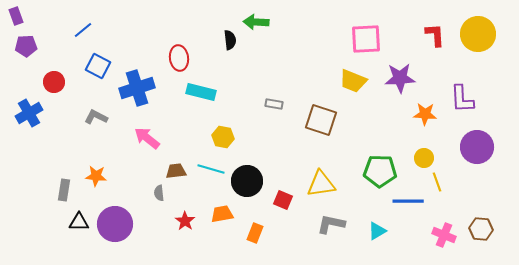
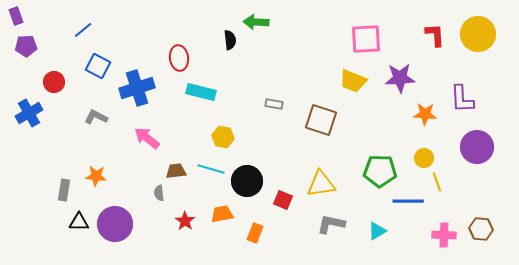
pink cross at (444, 235): rotated 20 degrees counterclockwise
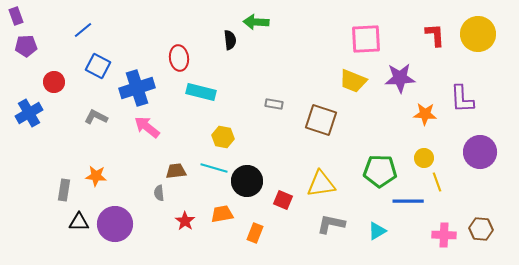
pink arrow at (147, 138): moved 11 px up
purple circle at (477, 147): moved 3 px right, 5 px down
cyan line at (211, 169): moved 3 px right, 1 px up
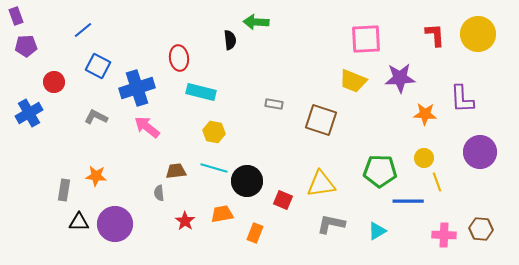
yellow hexagon at (223, 137): moved 9 px left, 5 px up
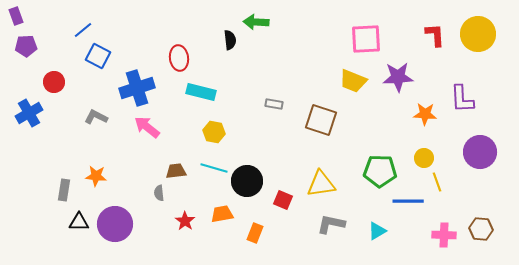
blue square at (98, 66): moved 10 px up
purple star at (400, 78): moved 2 px left, 1 px up
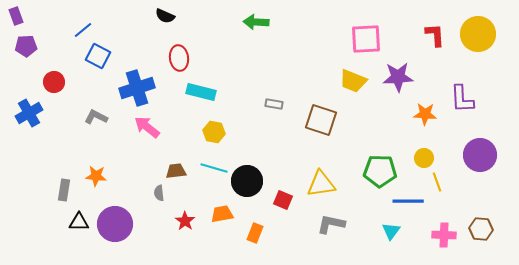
black semicircle at (230, 40): moved 65 px left, 24 px up; rotated 120 degrees clockwise
purple circle at (480, 152): moved 3 px down
cyan triangle at (377, 231): moved 14 px right; rotated 24 degrees counterclockwise
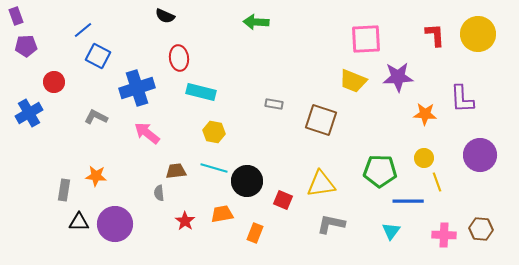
pink arrow at (147, 127): moved 6 px down
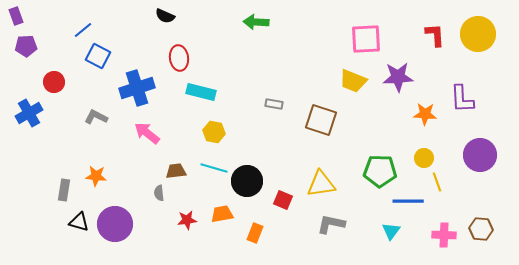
red star at (185, 221): moved 2 px right, 1 px up; rotated 30 degrees clockwise
black triangle at (79, 222): rotated 15 degrees clockwise
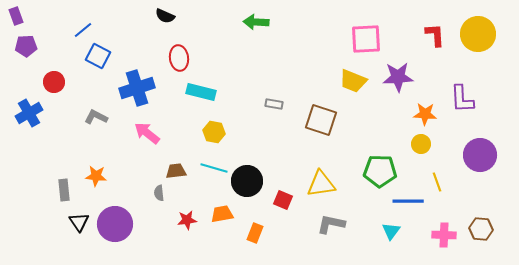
yellow circle at (424, 158): moved 3 px left, 14 px up
gray rectangle at (64, 190): rotated 15 degrees counterclockwise
black triangle at (79, 222): rotated 40 degrees clockwise
